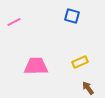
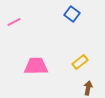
blue square: moved 2 px up; rotated 21 degrees clockwise
yellow rectangle: rotated 14 degrees counterclockwise
brown arrow: rotated 48 degrees clockwise
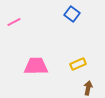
yellow rectangle: moved 2 px left, 2 px down; rotated 14 degrees clockwise
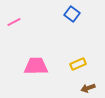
brown arrow: rotated 120 degrees counterclockwise
